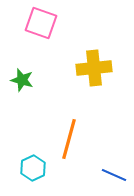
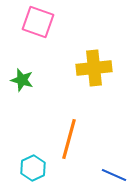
pink square: moved 3 px left, 1 px up
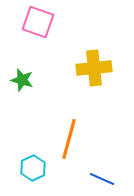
blue line: moved 12 px left, 4 px down
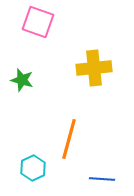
blue line: rotated 20 degrees counterclockwise
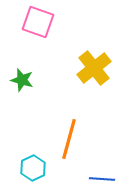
yellow cross: rotated 32 degrees counterclockwise
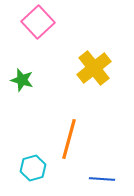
pink square: rotated 28 degrees clockwise
cyan hexagon: rotated 10 degrees clockwise
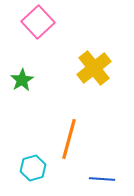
green star: rotated 25 degrees clockwise
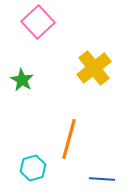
green star: rotated 10 degrees counterclockwise
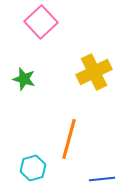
pink square: moved 3 px right
yellow cross: moved 4 px down; rotated 12 degrees clockwise
green star: moved 2 px right, 1 px up; rotated 15 degrees counterclockwise
blue line: rotated 10 degrees counterclockwise
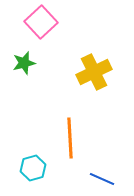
green star: moved 16 px up; rotated 30 degrees counterclockwise
orange line: moved 1 px right, 1 px up; rotated 18 degrees counterclockwise
blue line: rotated 30 degrees clockwise
